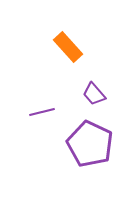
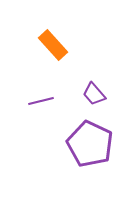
orange rectangle: moved 15 px left, 2 px up
purple line: moved 1 px left, 11 px up
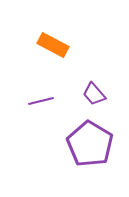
orange rectangle: rotated 20 degrees counterclockwise
purple pentagon: rotated 6 degrees clockwise
